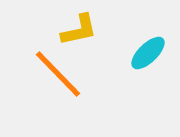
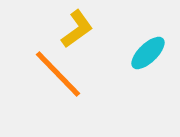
yellow L-shape: moved 2 px left, 1 px up; rotated 24 degrees counterclockwise
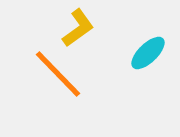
yellow L-shape: moved 1 px right, 1 px up
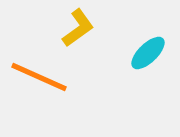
orange line: moved 19 px left, 3 px down; rotated 22 degrees counterclockwise
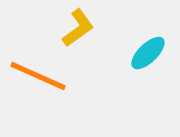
orange line: moved 1 px left, 1 px up
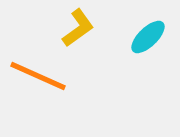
cyan ellipse: moved 16 px up
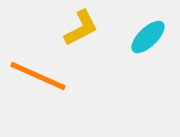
yellow L-shape: moved 3 px right; rotated 9 degrees clockwise
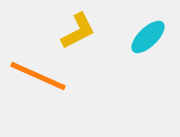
yellow L-shape: moved 3 px left, 3 px down
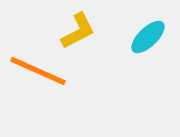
orange line: moved 5 px up
